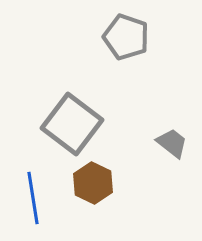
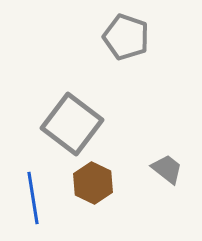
gray trapezoid: moved 5 px left, 26 px down
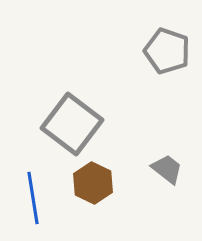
gray pentagon: moved 41 px right, 14 px down
